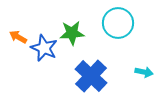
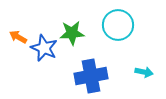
cyan circle: moved 2 px down
blue cross: rotated 36 degrees clockwise
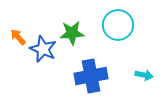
orange arrow: rotated 18 degrees clockwise
blue star: moved 1 px left, 1 px down
cyan arrow: moved 3 px down
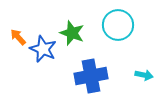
green star: rotated 25 degrees clockwise
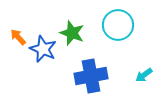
cyan arrow: rotated 132 degrees clockwise
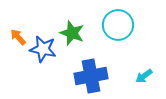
blue star: rotated 12 degrees counterclockwise
cyan arrow: moved 1 px down
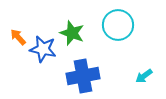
blue cross: moved 8 px left
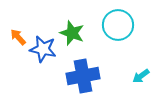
cyan arrow: moved 3 px left
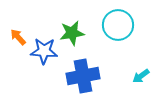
green star: rotated 30 degrees counterclockwise
blue star: moved 1 px right, 2 px down; rotated 8 degrees counterclockwise
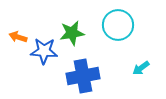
orange arrow: rotated 30 degrees counterclockwise
cyan arrow: moved 8 px up
